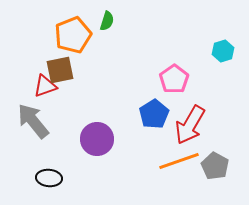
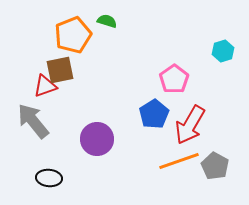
green semicircle: rotated 90 degrees counterclockwise
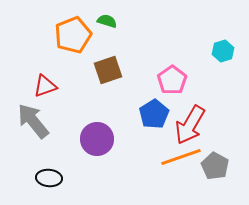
brown square: moved 48 px right; rotated 8 degrees counterclockwise
pink pentagon: moved 2 px left, 1 px down
orange line: moved 2 px right, 4 px up
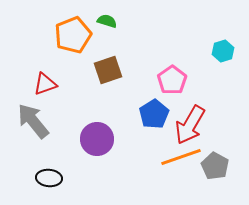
red triangle: moved 2 px up
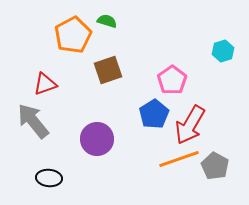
orange pentagon: rotated 6 degrees counterclockwise
orange line: moved 2 px left, 2 px down
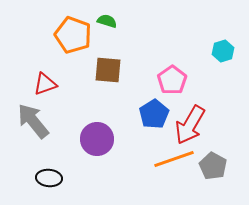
orange pentagon: rotated 24 degrees counterclockwise
brown square: rotated 24 degrees clockwise
orange line: moved 5 px left
gray pentagon: moved 2 px left
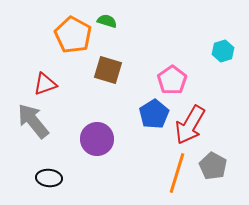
orange pentagon: rotated 9 degrees clockwise
brown square: rotated 12 degrees clockwise
orange line: moved 3 px right, 14 px down; rotated 54 degrees counterclockwise
